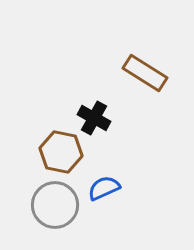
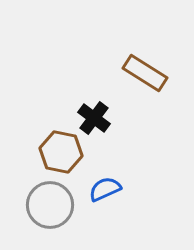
black cross: rotated 8 degrees clockwise
blue semicircle: moved 1 px right, 1 px down
gray circle: moved 5 px left
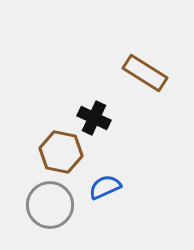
black cross: rotated 12 degrees counterclockwise
blue semicircle: moved 2 px up
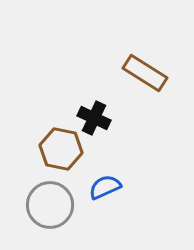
brown hexagon: moved 3 px up
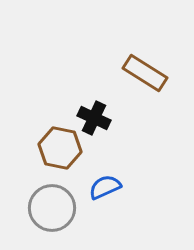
brown hexagon: moved 1 px left, 1 px up
gray circle: moved 2 px right, 3 px down
